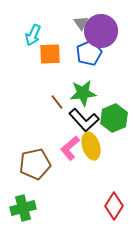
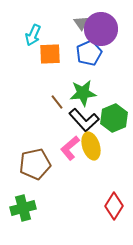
purple circle: moved 2 px up
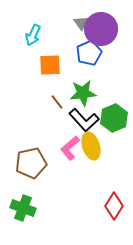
orange square: moved 11 px down
brown pentagon: moved 4 px left, 1 px up
green cross: rotated 35 degrees clockwise
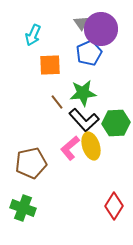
green hexagon: moved 2 px right, 5 px down; rotated 20 degrees clockwise
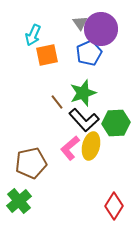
gray triangle: moved 1 px left
orange square: moved 3 px left, 10 px up; rotated 10 degrees counterclockwise
green star: rotated 12 degrees counterclockwise
yellow ellipse: rotated 32 degrees clockwise
green cross: moved 4 px left, 7 px up; rotated 30 degrees clockwise
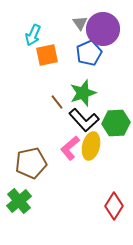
purple circle: moved 2 px right
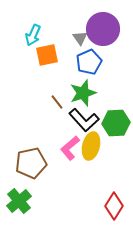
gray triangle: moved 15 px down
blue pentagon: moved 9 px down
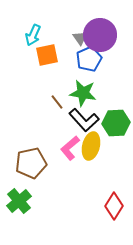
purple circle: moved 3 px left, 6 px down
blue pentagon: moved 3 px up
green star: rotated 28 degrees clockwise
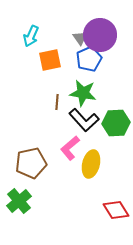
cyan arrow: moved 2 px left, 1 px down
orange square: moved 3 px right, 5 px down
brown line: rotated 42 degrees clockwise
yellow ellipse: moved 18 px down
red diamond: moved 2 px right, 4 px down; rotated 64 degrees counterclockwise
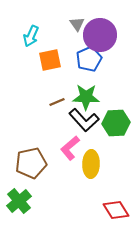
gray triangle: moved 3 px left, 14 px up
green star: moved 3 px right, 4 px down; rotated 8 degrees counterclockwise
brown line: rotated 63 degrees clockwise
yellow ellipse: rotated 12 degrees counterclockwise
